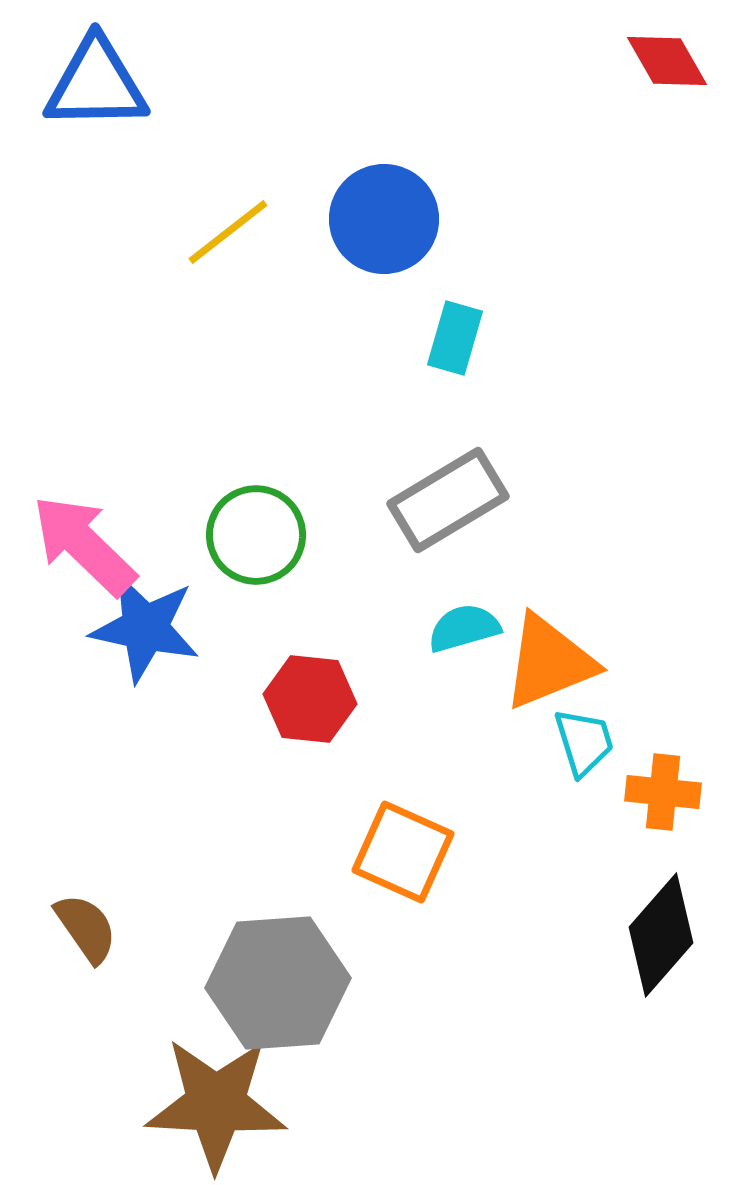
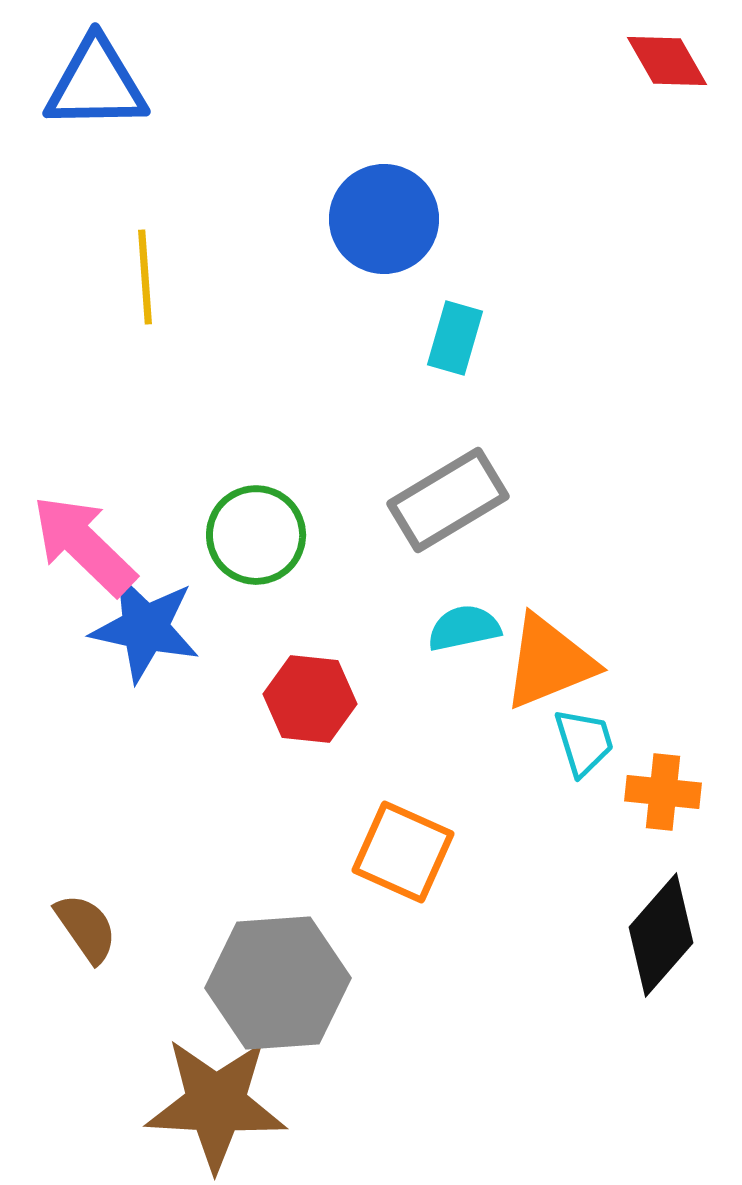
yellow line: moved 83 px left, 45 px down; rotated 56 degrees counterclockwise
cyan semicircle: rotated 4 degrees clockwise
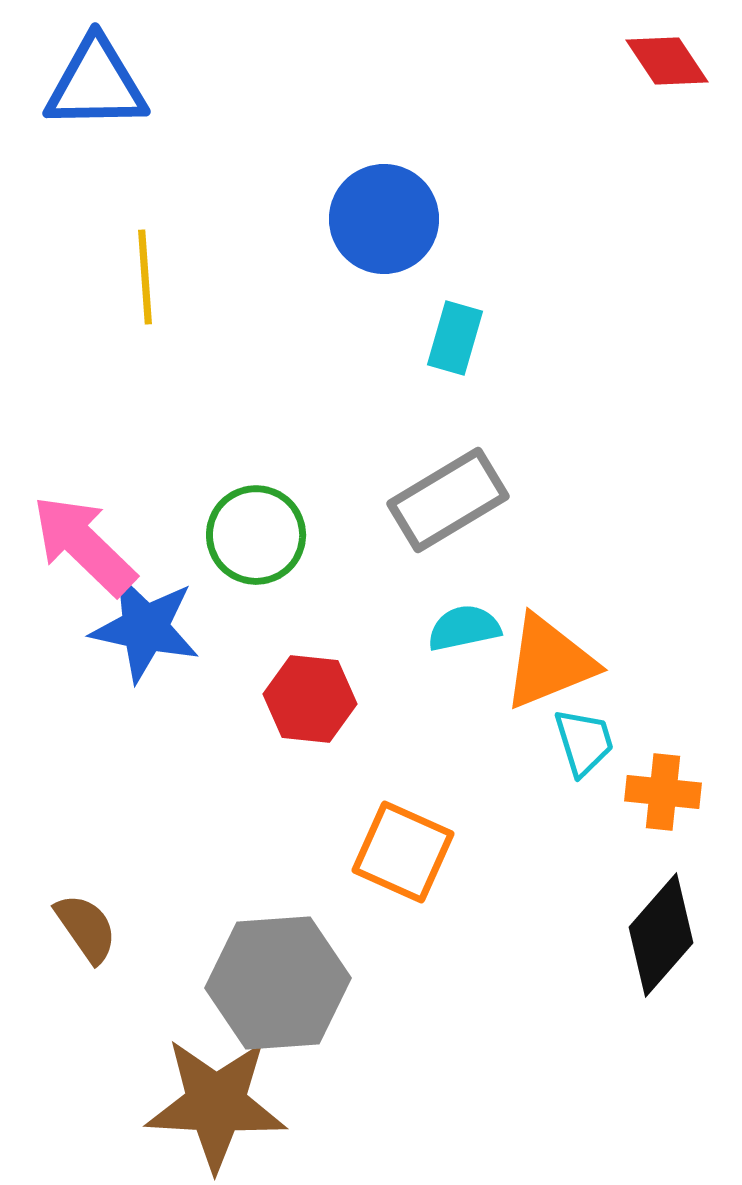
red diamond: rotated 4 degrees counterclockwise
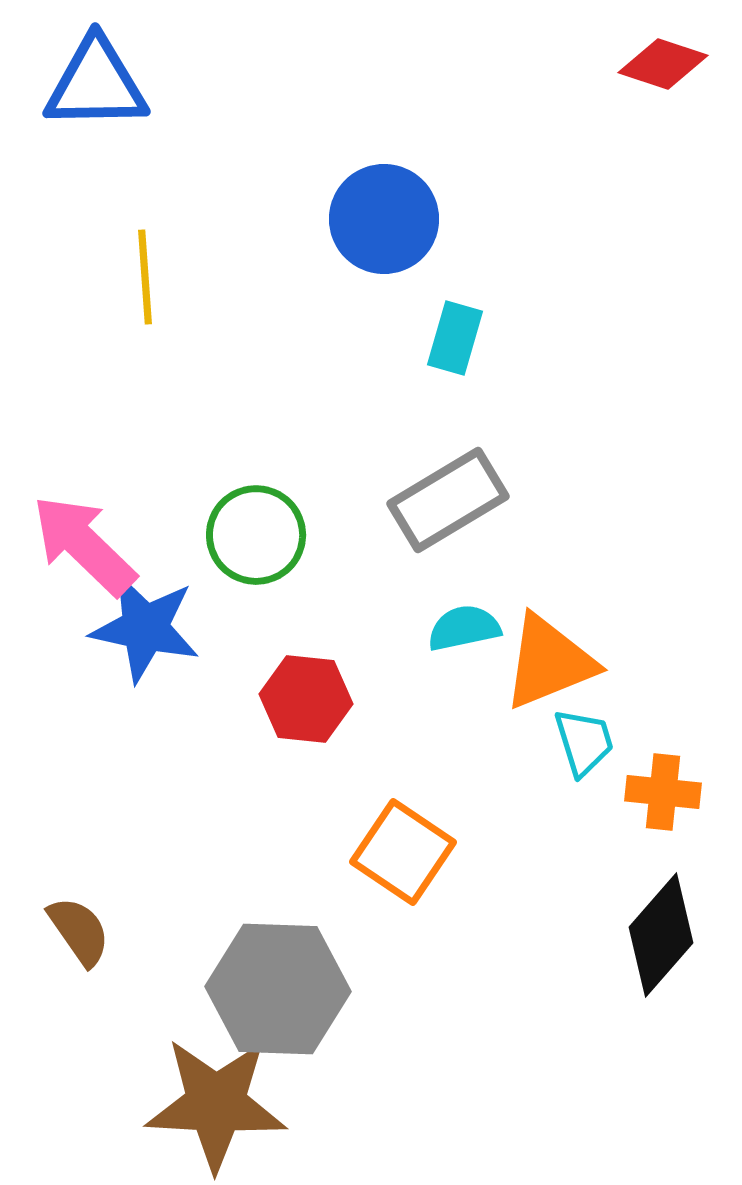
red diamond: moved 4 px left, 3 px down; rotated 38 degrees counterclockwise
red hexagon: moved 4 px left
orange square: rotated 10 degrees clockwise
brown semicircle: moved 7 px left, 3 px down
gray hexagon: moved 6 px down; rotated 6 degrees clockwise
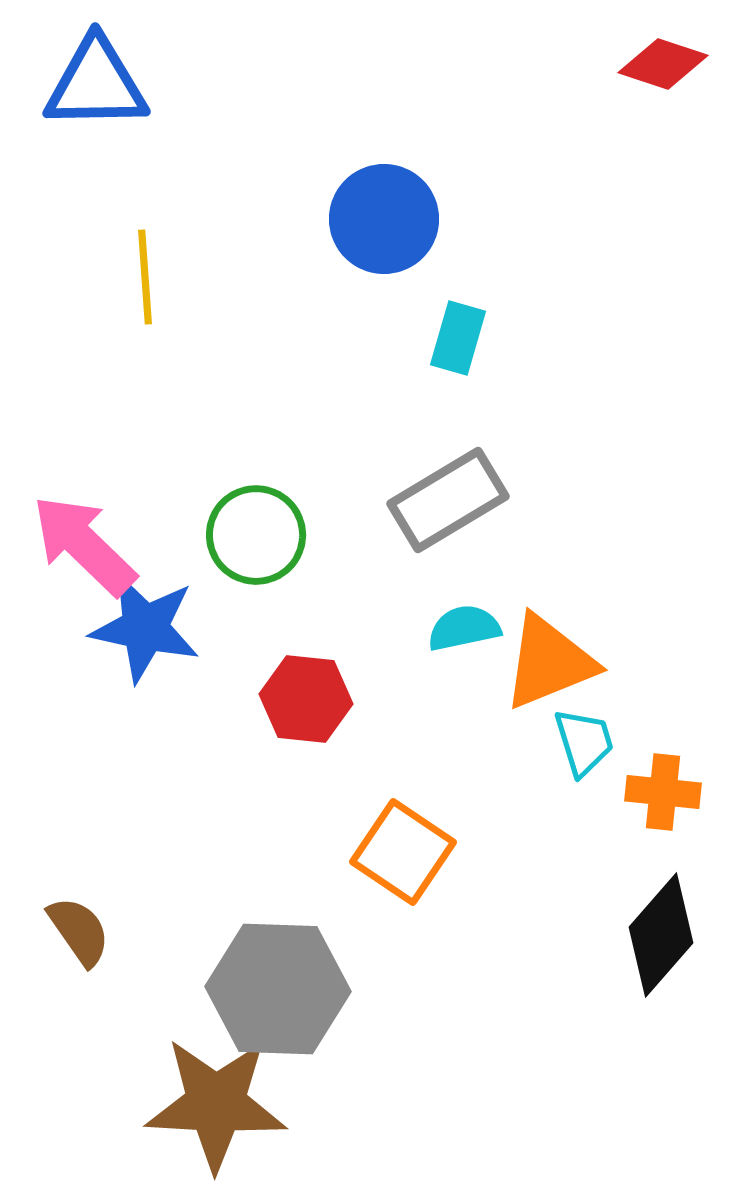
cyan rectangle: moved 3 px right
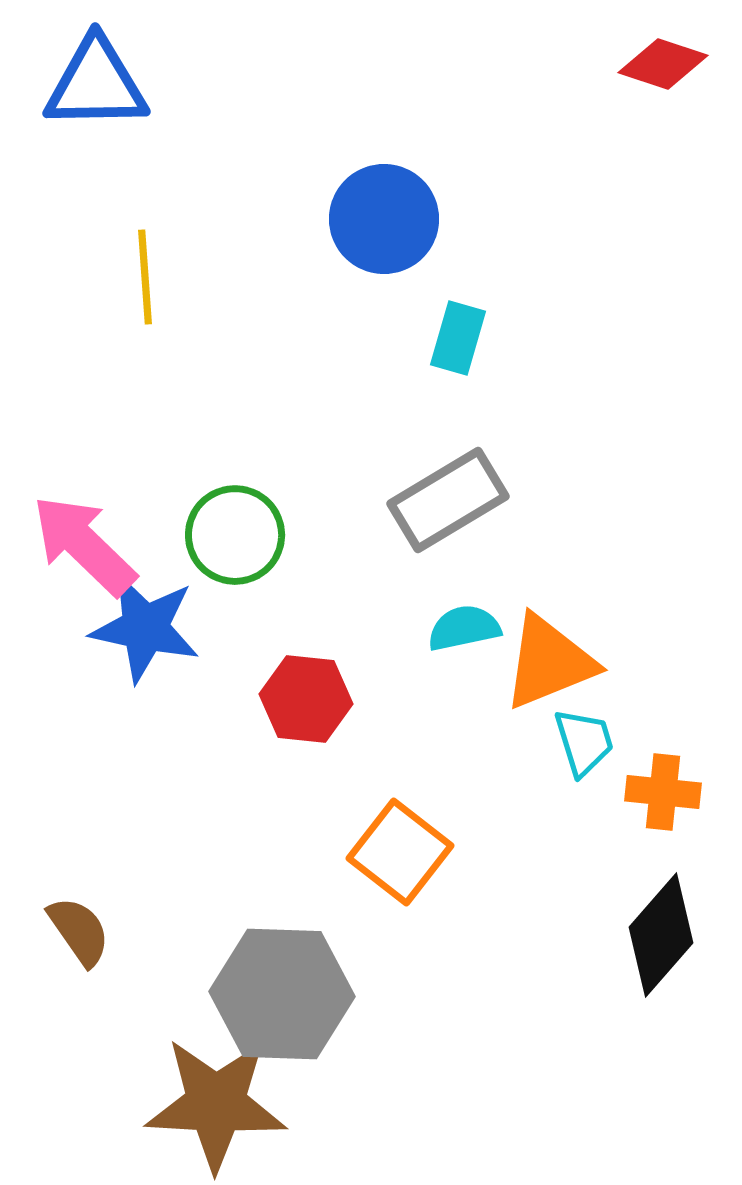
green circle: moved 21 px left
orange square: moved 3 px left; rotated 4 degrees clockwise
gray hexagon: moved 4 px right, 5 px down
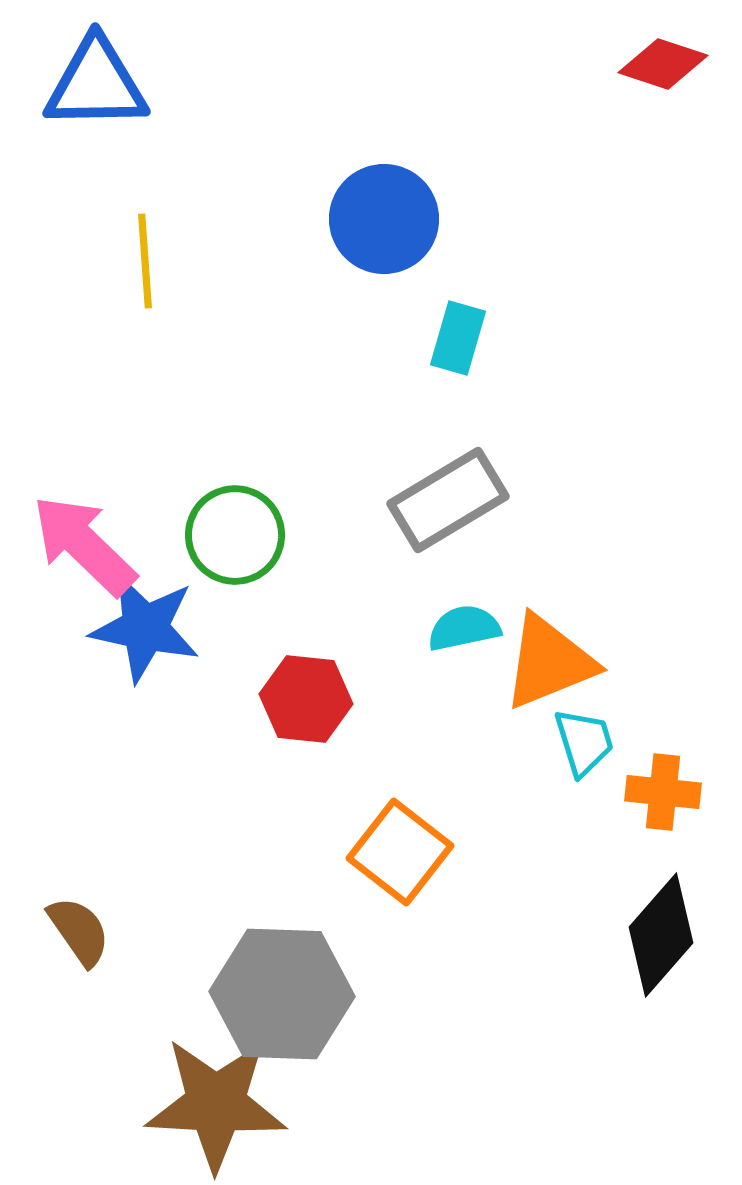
yellow line: moved 16 px up
